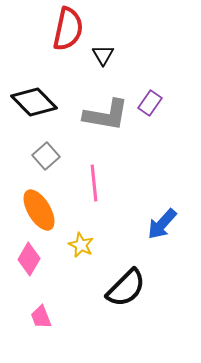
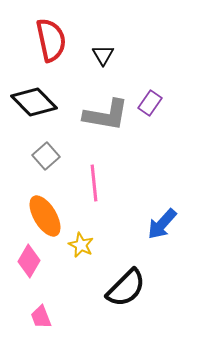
red semicircle: moved 17 px left, 11 px down; rotated 24 degrees counterclockwise
orange ellipse: moved 6 px right, 6 px down
pink diamond: moved 2 px down
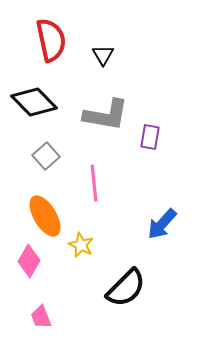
purple rectangle: moved 34 px down; rotated 25 degrees counterclockwise
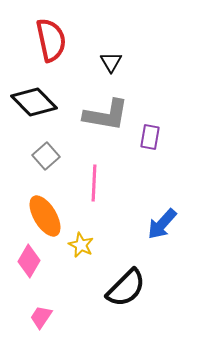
black triangle: moved 8 px right, 7 px down
pink line: rotated 9 degrees clockwise
pink trapezoid: rotated 55 degrees clockwise
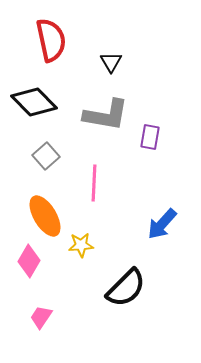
yellow star: rotated 30 degrees counterclockwise
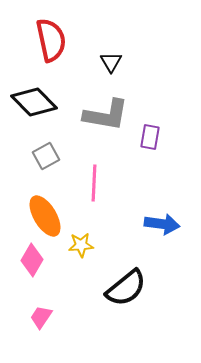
gray square: rotated 12 degrees clockwise
blue arrow: rotated 124 degrees counterclockwise
pink diamond: moved 3 px right, 1 px up
black semicircle: rotated 6 degrees clockwise
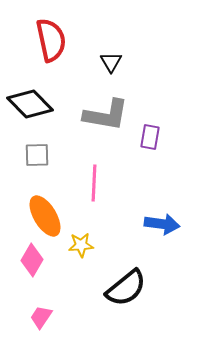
black diamond: moved 4 px left, 2 px down
gray square: moved 9 px left, 1 px up; rotated 28 degrees clockwise
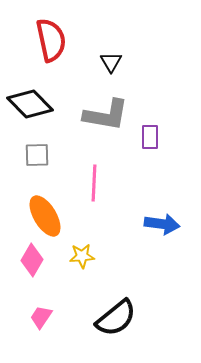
purple rectangle: rotated 10 degrees counterclockwise
yellow star: moved 1 px right, 11 px down
black semicircle: moved 10 px left, 30 px down
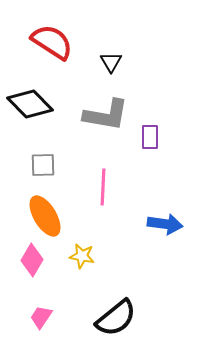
red semicircle: moved 1 px right, 2 px down; rotated 45 degrees counterclockwise
gray square: moved 6 px right, 10 px down
pink line: moved 9 px right, 4 px down
blue arrow: moved 3 px right
yellow star: rotated 15 degrees clockwise
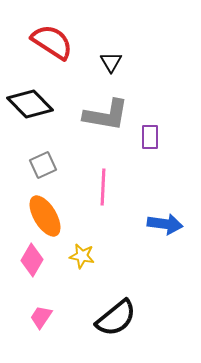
gray square: rotated 24 degrees counterclockwise
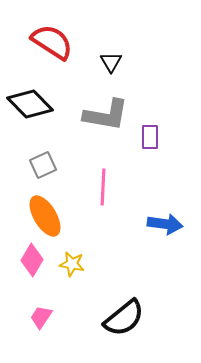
yellow star: moved 10 px left, 8 px down
black semicircle: moved 8 px right
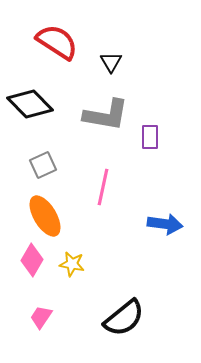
red semicircle: moved 5 px right
pink line: rotated 9 degrees clockwise
